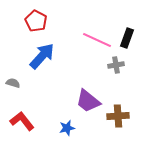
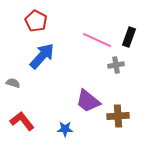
black rectangle: moved 2 px right, 1 px up
blue star: moved 2 px left, 1 px down; rotated 14 degrees clockwise
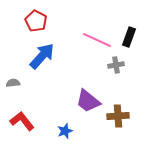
gray semicircle: rotated 24 degrees counterclockwise
blue star: moved 2 px down; rotated 21 degrees counterclockwise
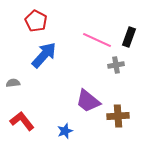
blue arrow: moved 2 px right, 1 px up
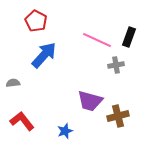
purple trapezoid: moved 2 px right; rotated 24 degrees counterclockwise
brown cross: rotated 10 degrees counterclockwise
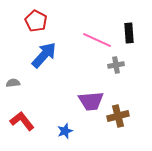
black rectangle: moved 4 px up; rotated 24 degrees counterclockwise
purple trapezoid: moved 1 px right; rotated 20 degrees counterclockwise
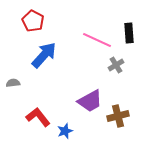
red pentagon: moved 3 px left
gray cross: rotated 21 degrees counterclockwise
purple trapezoid: moved 1 px left; rotated 24 degrees counterclockwise
red L-shape: moved 16 px right, 4 px up
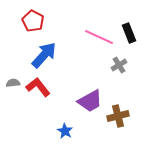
black rectangle: rotated 18 degrees counterclockwise
pink line: moved 2 px right, 3 px up
gray cross: moved 3 px right
red L-shape: moved 30 px up
blue star: rotated 21 degrees counterclockwise
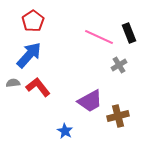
red pentagon: rotated 10 degrees clockwise
blue arrow: moved 15 px left
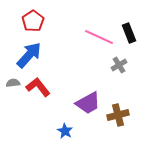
purple trapezoid: moved 2 px left, 2 px down
brown cross: moved 1 px up
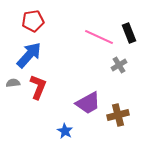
red pentagon: rotated 25 degrees clockwise
red L-shape: rotated 60 degrees clockwise
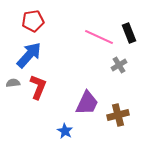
purple trapezoid: moved 1 px left; rotated 36 degrees counterclockwise
